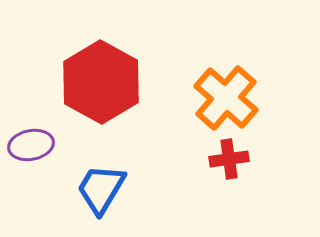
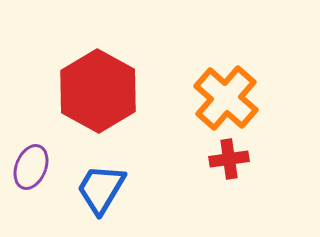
red hexagon: moved 3 px left, 9 px down
purple ellipse: moved 22 px down; rotated 57 degrees counterclockwise
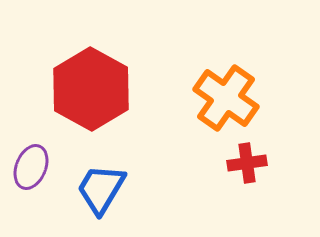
red hexagon: moved 7 px left, 2 px up
orange cross: rotated 6 degrees counterclockwise
red cross: moved 18 px right, 4 px down
